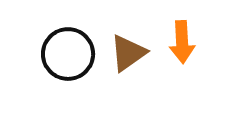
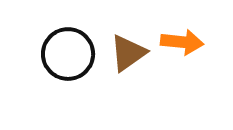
orange arrow: rotated 81 degrees counterclockwise
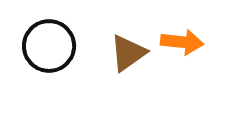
black circle: moved 19 px left, 8 px up
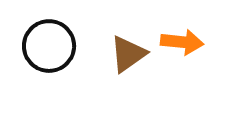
brown triangle: moved 1 px down
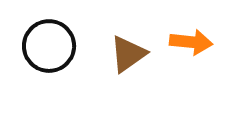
orange arrow: moved 9 px right
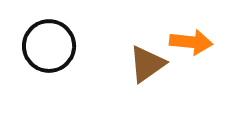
brown triangle: moved 19 px right, 10 px down
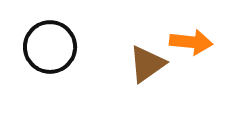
black circle: moved 1 px right, 1 px down
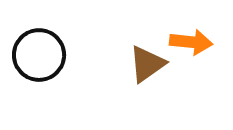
black circle: moved 11 px left, 8 px down
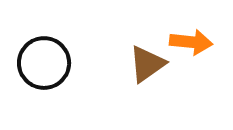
black circle: moved 5 px right, 8 px down
